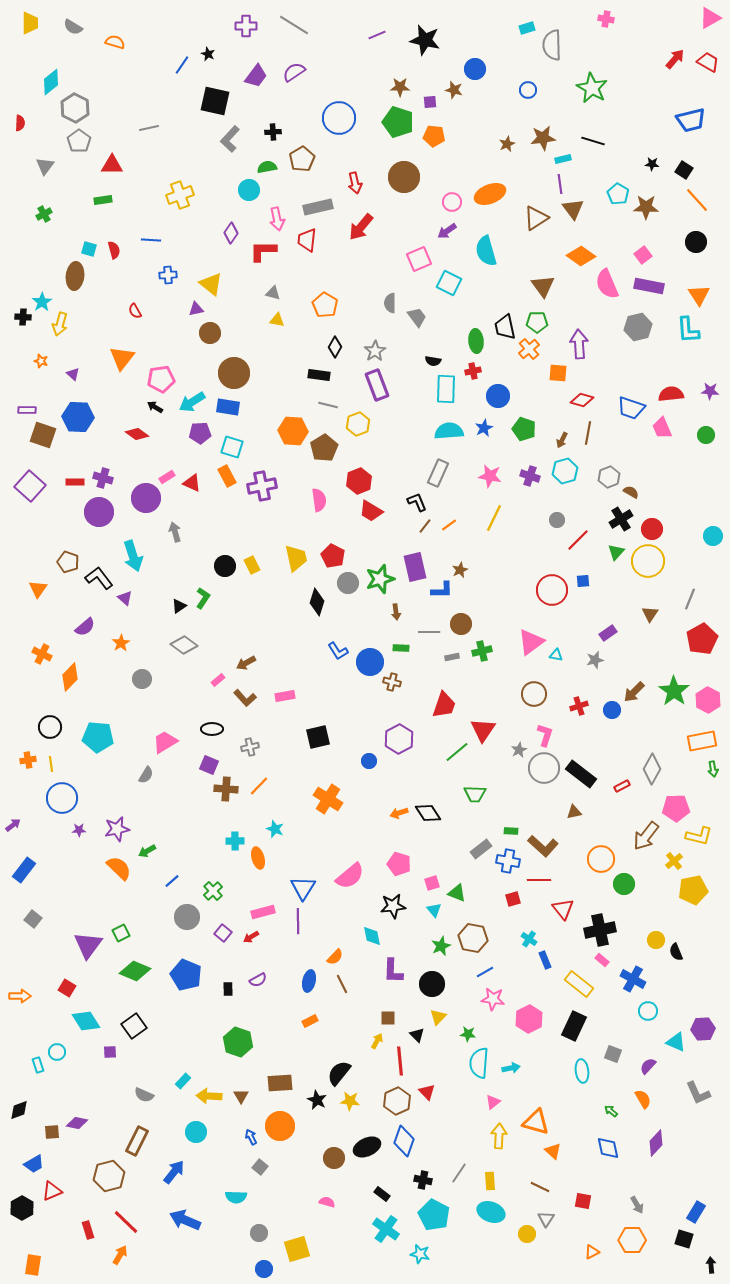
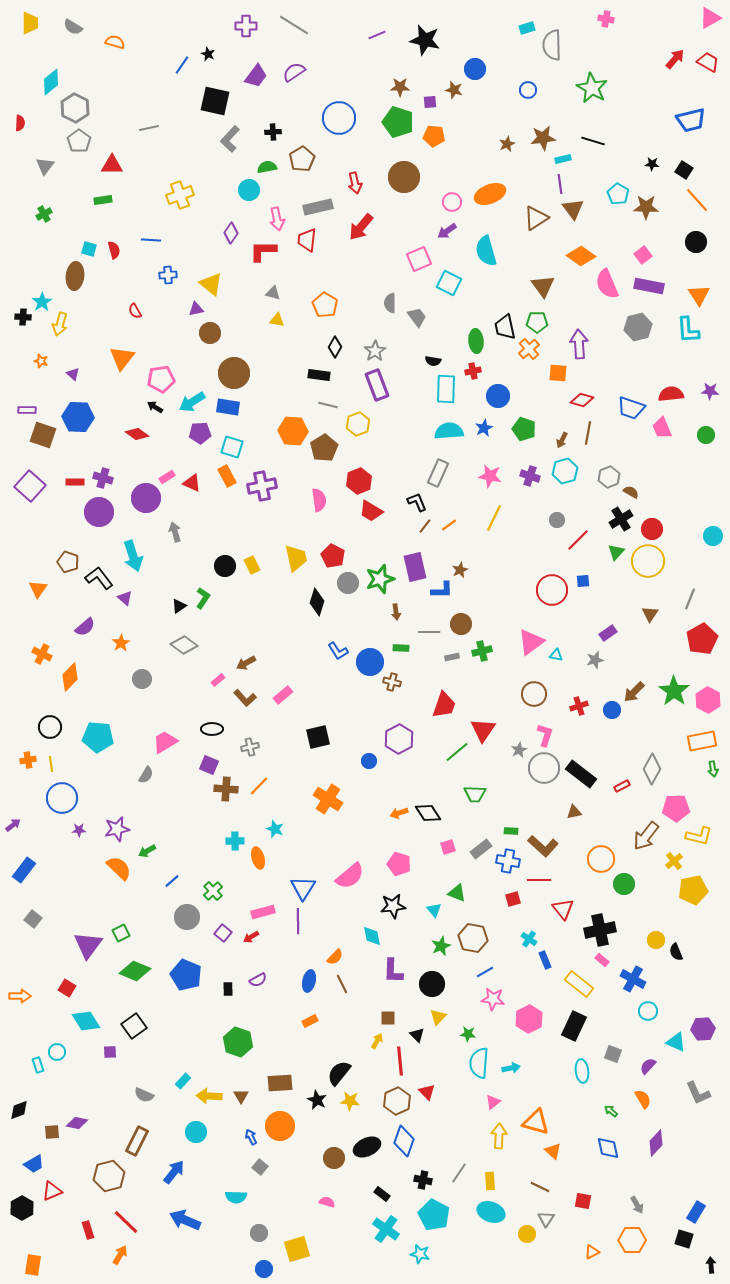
pink rectangle at (285, 696): moved 2 px left, 1 px up; rotated 30 degrees counterclockwise
pink square at (432, 883): moved 16 px right, 36 px up
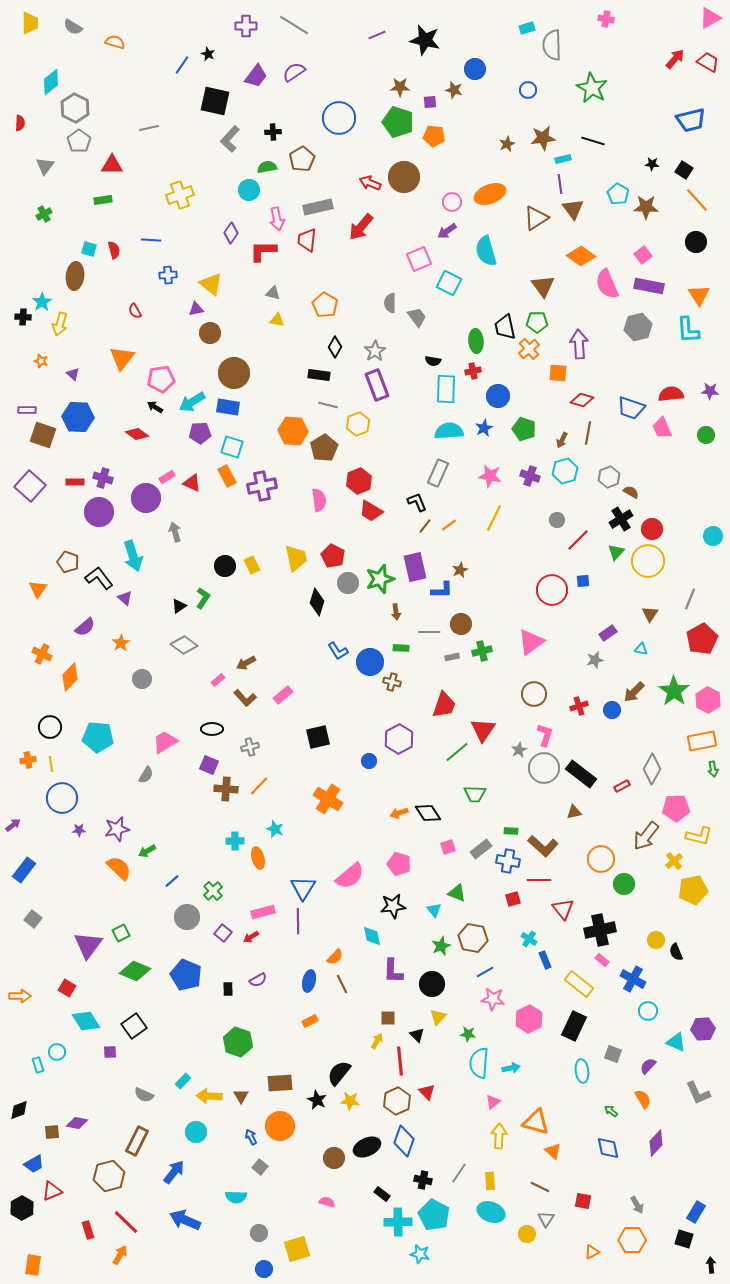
red arrow at (355, 183): moved 15 px right; rotated 125 degrees clockwise
cyan triangle at (556, 655): moved 85 px right, 6 px up
cyan cross at (386, 1229): moved 12 px right, 7 px up; rotated 36 degrees counterclockwise
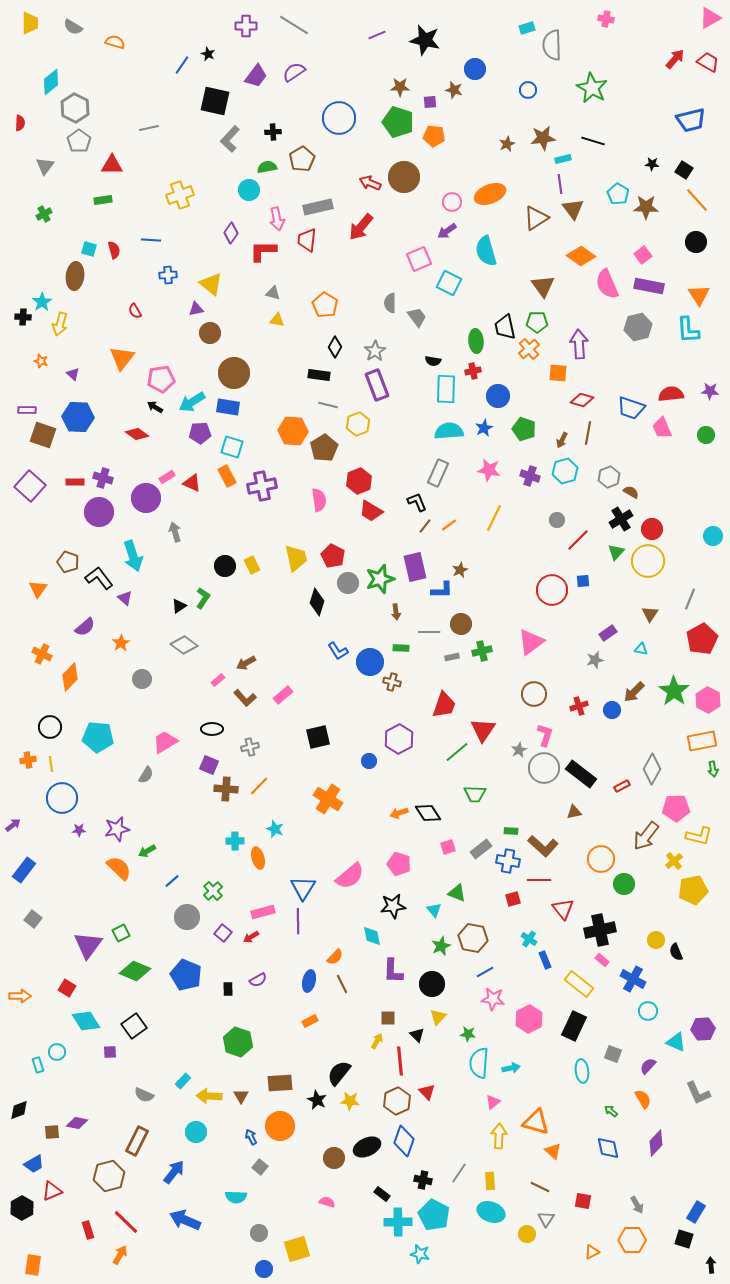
pink star at (490, 476): moved 1 px left, 6 px up
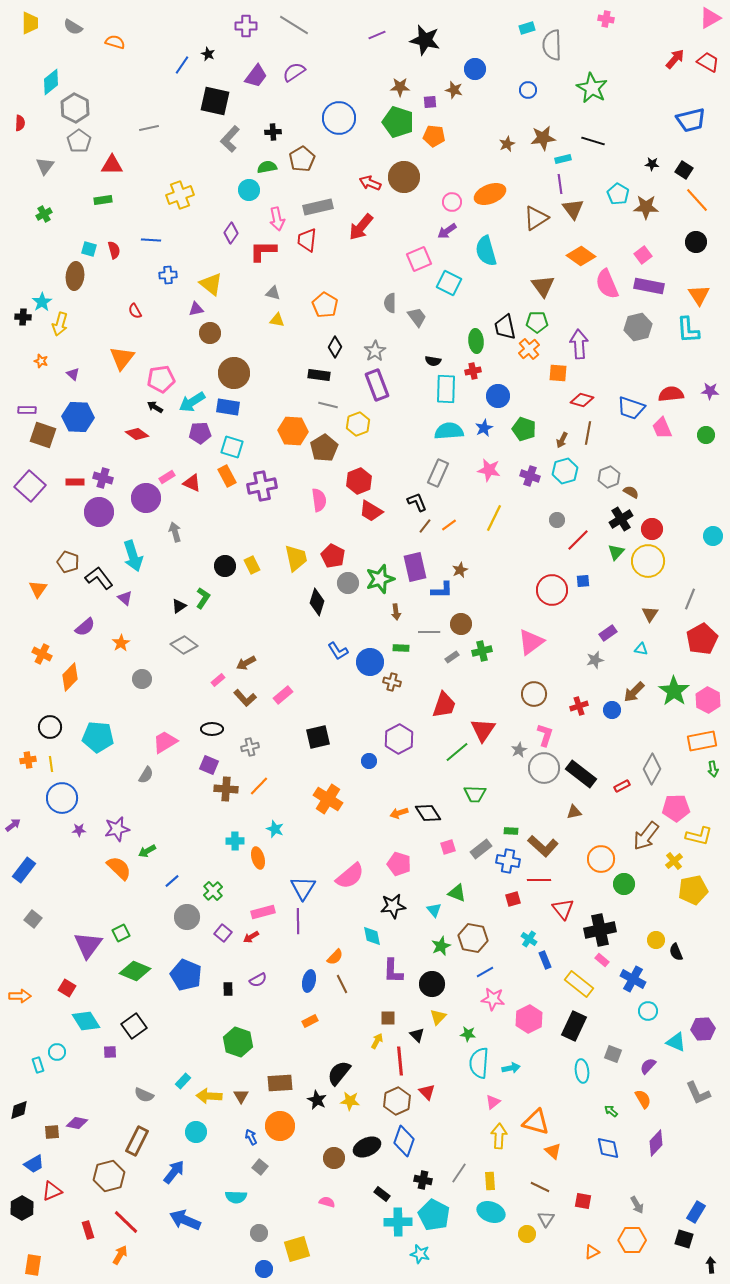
gray rectangle at (452, 657): rotated 24 degrees counterclockwise
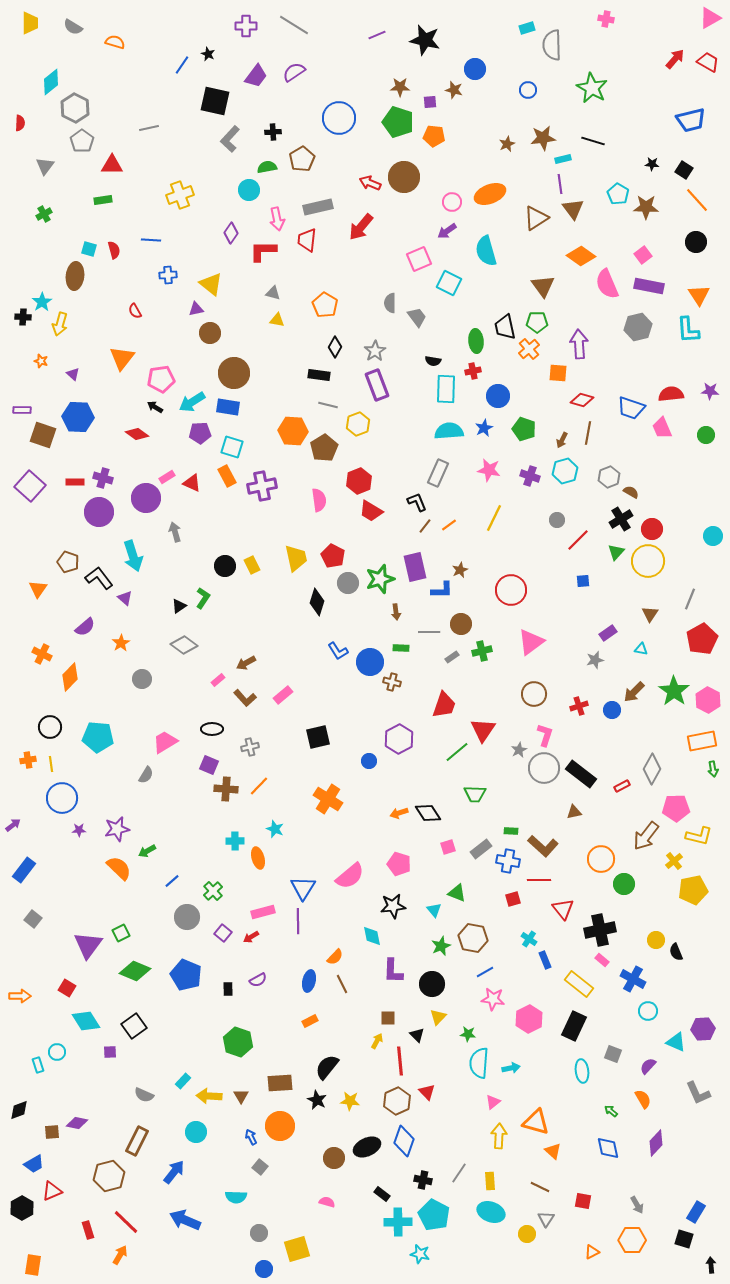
gray pentagon at (79, 141): moved 3 px right
purple rectangle at (27, 410): moved 5 px left
red circle at (552, 590): moved 41 px left
black semicircle at (339, 1073): moved 12 px left, 6 px up
